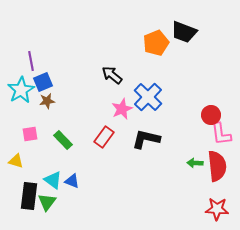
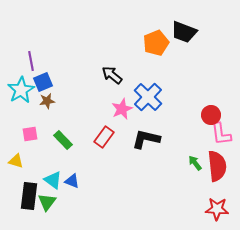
green arrow: rotated 49 degrees clockwise
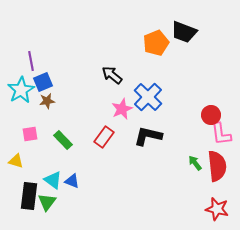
black L-shape: moved 2 px right, 3 px up
red star: rotated 10 degrees clockwise
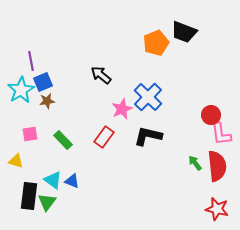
black arrow: moved 11 px left
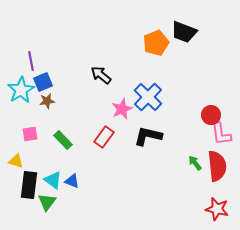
black rectangle: moved 11 px up
